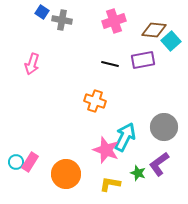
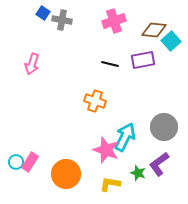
blue square: moved 1 px right, 1 px down
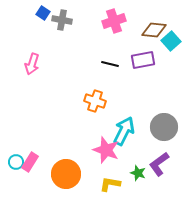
cyan arrow: moved 1 px left, 6 px up
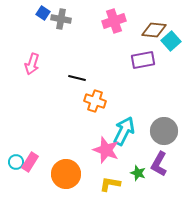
gray cross: moved 1 px left, 1 px up
black line: moved 33 px left, 14 px down
gray circle: moved 4 px down
purple L-shape: rotated 25 degrees counterclockwise
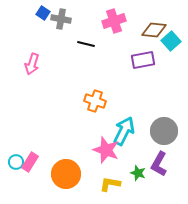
black line: moved 9 px right, 34 px up
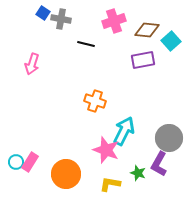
brown diamond: moved 7 px left
gray circle: moved 5 px right, 7 px down
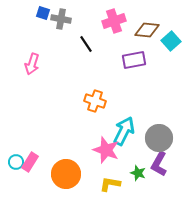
blue square: rotated 16 degrees counterclockwise
black line: rotated 42 degrees clockwise
purple rectangle: moved 9 px left
gray circle: moved 10 px left
